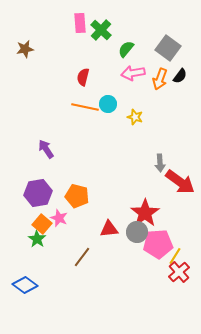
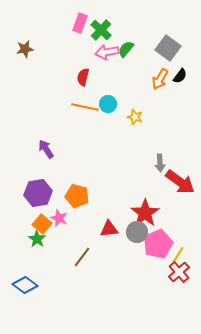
pink rectangle: rotated 24 degrees clockwise
pink arrow: moved 26 px left, 21 px up
orange arrow: rotated 10 degrees clockwise
pink pentagon: rotated 20 degrees counterclockwise
yellow line: moved 3 px right, 1 px up
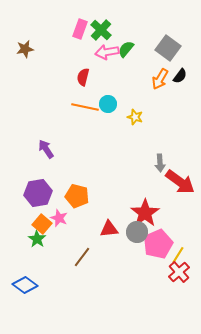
pink rectangle: moved 6 px down
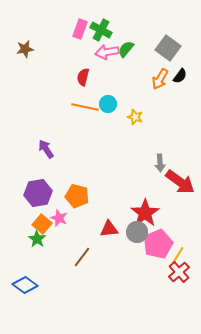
green cross: rotated 15 degrees counterclockwise
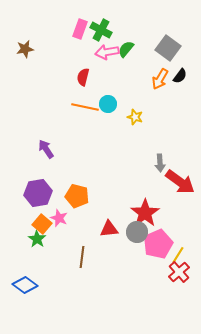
brown line: rotated 30 degrees counterclockwise
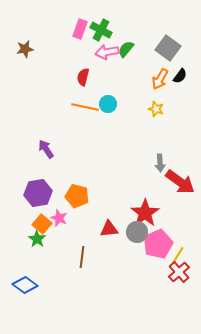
yellow star: moved 21 px right, 8 px up
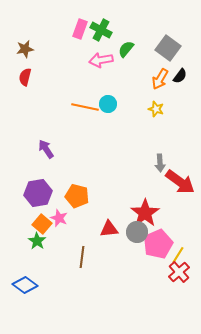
pink arrow: moved 6 px left, 8 px down
red semicircle: moved 58 px left
green star: moved 2 px down
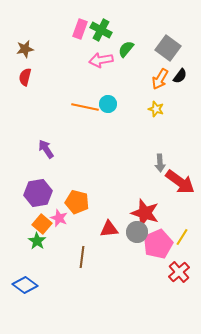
orange pentagon: moved 6 px down
red star: rotated 20 degrees counterclockwise
yellow line: moved 4 px right, 18 px up
